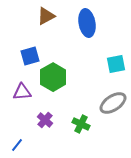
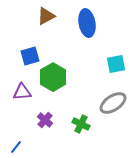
blue line: moved 1 px left, 2 px down
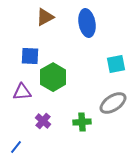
brown triangle: moved 1 px left, 1 px down
blue square: rotated 18 degrees clockwise
purple cross: moved 2 px left, 1 px down
green cross: moved 1 px right, 2 px up; rotated 30 degrees counterclockwise
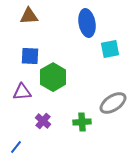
brown triangle: moved 16 px left, 1 px up; rotated 24 degrees clockwise
cyan square: moved 6 px left, 15 px up
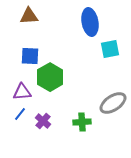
blue ellipse: moved 3 px right, 1 px up
green hexagon: moved 3 px left
blue line: moved 4 px right, 33 px up
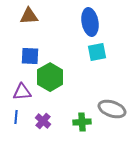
cyan square: moved 13 px left, 3 px down
gray ellipse: moved 1 px left, 6 px down; rotated 52 degrees clockwise
blue line: moved 4 px left, 3 px down; rotated 32 degrees counterclockwise
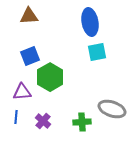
blue square: rotated 24 degrees counterclockwise
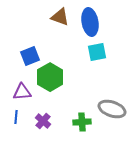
brown triangle: moved 31 px right, 1 px down; rotated 24 degrees clockwise
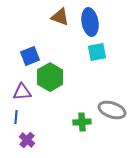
gray ellipse: moved 1 px down
purple cross: moved 16 px left, 19 px down
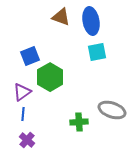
brown triangle: moved 1 px right
blue ellipse: moved 1 px right, 1 px up
purple triangle: rotated 30 degrees counterclockwise
blue line: moved 7 px right, 3 px up
green cross: moved 3 px left
